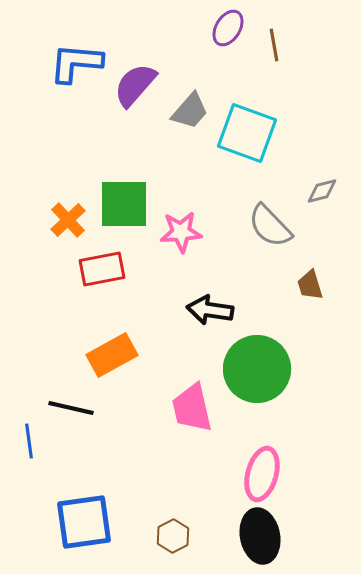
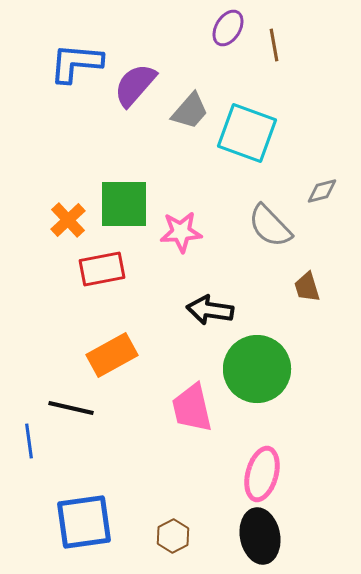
brown trapezoid: moved 3 px left, 2 px down
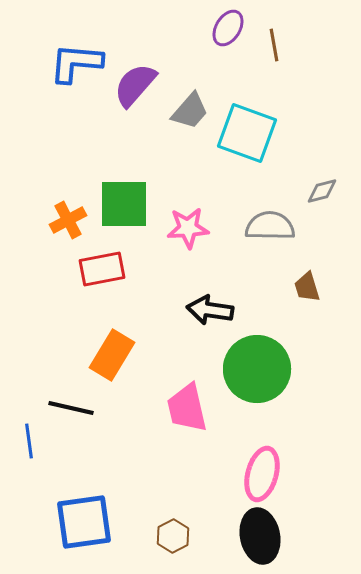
orange cross: rotated 15 degrees clockwise
gray semicircle: rotated 135 degrees clockwise
pink star: moved 7 px right, 4 px up
orange rectangle: rotated 30 degrees counterclockwise
pink trapezoid: moved 5 px left
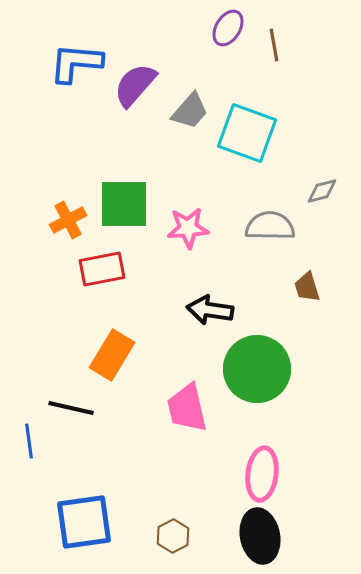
pink ellipse: rotated 8 degrees counterclockwise
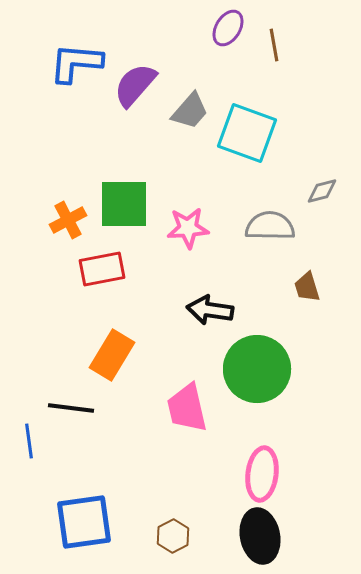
black line: rotated 6 degrees counterclockwise
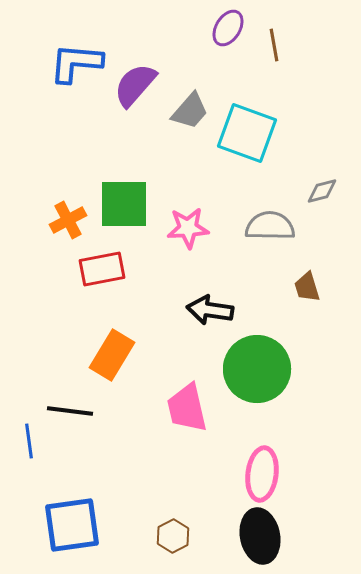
black line: moved 1 px left, 3 px down
blue square: moved 12 px left, 3 px down
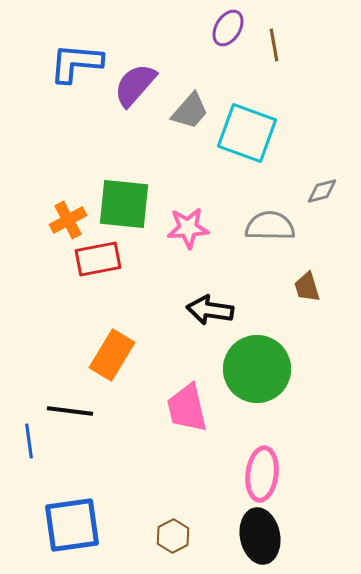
green square: rotated 6 degrees clockwise
red rectangle: moved 4 px left, 10 px up
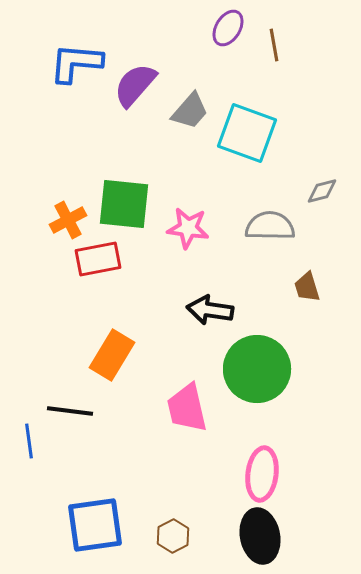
pink star: rotated 12 degrees clockwise
blue square: moved 23 px right
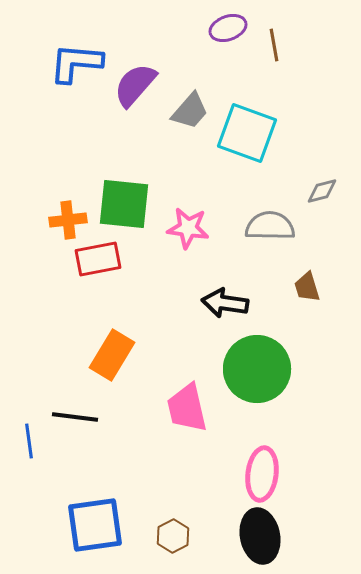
purple ellipse: rotated 39 degrees clockwise
orange cross: rotated 21 degrees clockwise
black arrow: moved 15 px right, 7 px up
black line: moved 5 px right, 6 px down
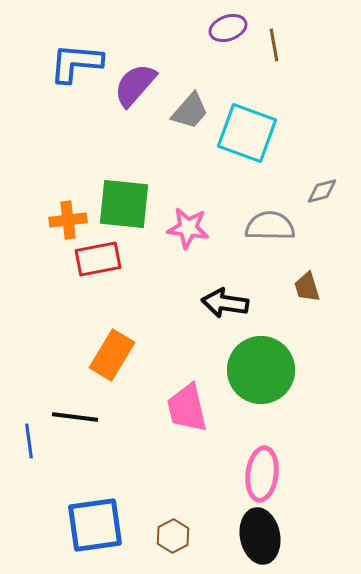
green circle: moved 4 px right, 1 px down
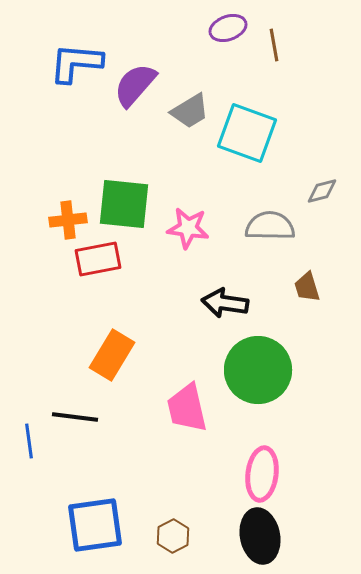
gray trapezoid: rotated 18 degrees clockwise
green circle: moved 3 px left
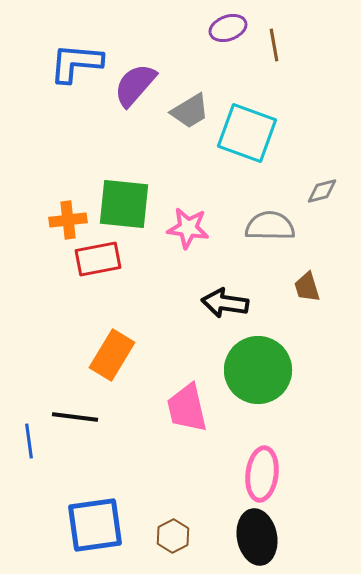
black ellipse: moved 3 px left, 1 px down
